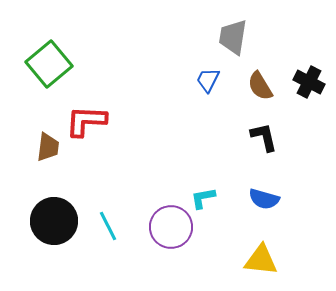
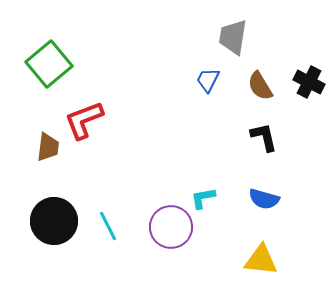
red L-shape: moved 2 px left, 1 px up; rotated 24 degrees counterclockwise
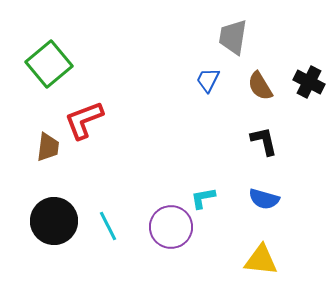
black L-shape: moved 4 px down
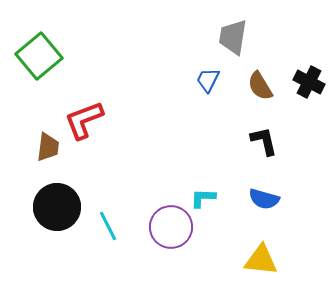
green square: moved 10 px left, 8 px up
cyan L-shape: rotated 12 degrees clockwise
black circle: moved 3 px right, 14 px up
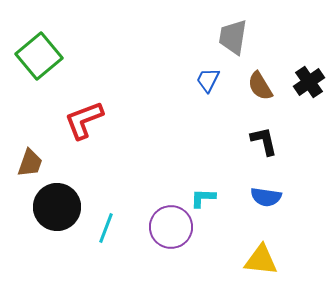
black cross: rotated 28 degrees clockwise
brown trapezoid: moved 18 px left, 16 px down; rotated 12 degrees clockwise
blue semicircle: moved 2 px right, 2 px up; rotated 8 degrees counterclockwise
cyan line: moved 2 px left, 2 px down; rotated 48 degrees clockwise
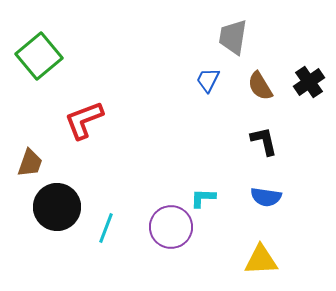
yellow triangle: rotated 9 degrees counterclockwise
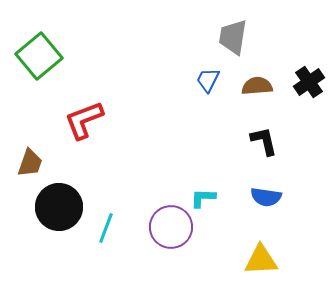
brown semicircle: moved 3 px left; rotated 116 degrees clockwise
black circle: moved 2 px right
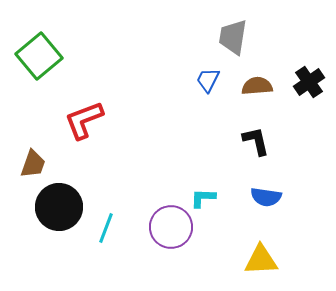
black L-shape: moved 8 px left
brown trapezoid: moved 3 px right, 1 px down
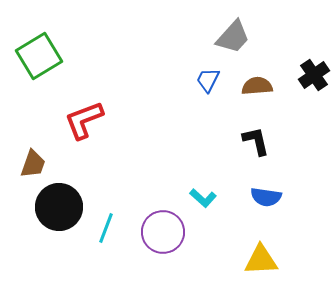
gray trapezoid: rotated 147 degrees counterclockwise
green square: rotated 9 degrees clockwise
black cross: moved 5 px right, 7 px up
cyan L-shape: rotated 140 degrees counterclockwise
purple circle: moved 8 px left, 5 px down
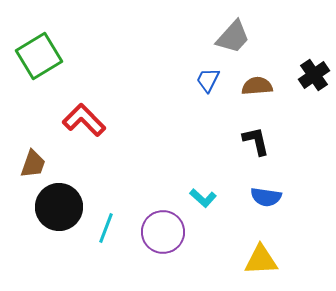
red L-shape: rotated 66 degrees clockwise
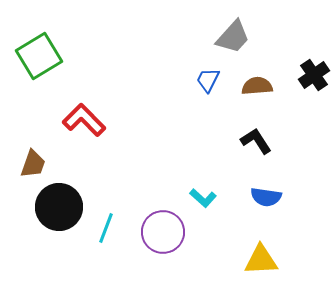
black L-shape: rotated 20 degrees counterclockwise
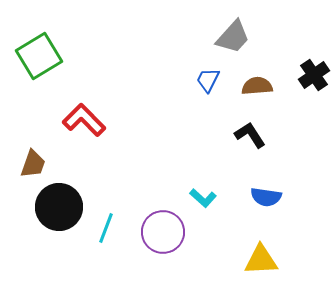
black L-shape: moved 6 px left, 6 px up
